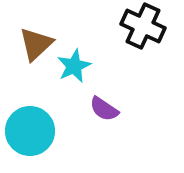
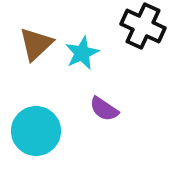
cyan star: moved 8 px right, 13 px up
cyan circle: moved 6 px right
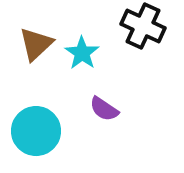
cyan star: rotated 12 degrees counterclockwise
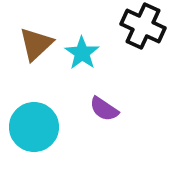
cyan circle: moved 2 px left, 4 px up
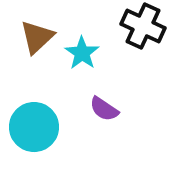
brown triangle: moved 1 px right, 7 px up
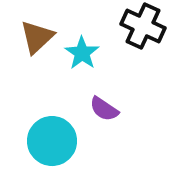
cyan circle: moved 18 px right, 14 px down
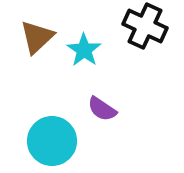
black cross: moved 2 px right
cyan star: moved 2 px right, 3 px up
purple semicircle: moved 2 px left
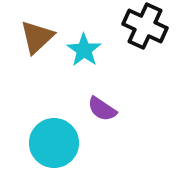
cyan circle: moved 2 px right, 2 px down
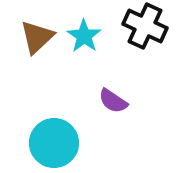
cyan star: moved 14 px up
purple semicircle: moved 11 px right, 8 px up
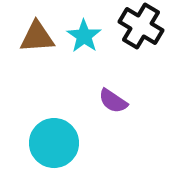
black cross: moved 4 px left; rotated 6 degrees clockwise
brown triangle: rotated 39 degrees clockwise
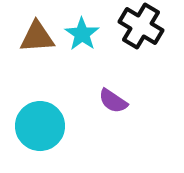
cyan star: moved 2 px left, 2 px up
cyan circle: moved 14 px left, 17 px up
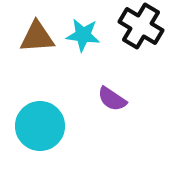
cyan star: moved 1 px right, 1 px down; rotated 28 degrees counterclockwise
purple semicircle: moved 1 px left, 2 px up
